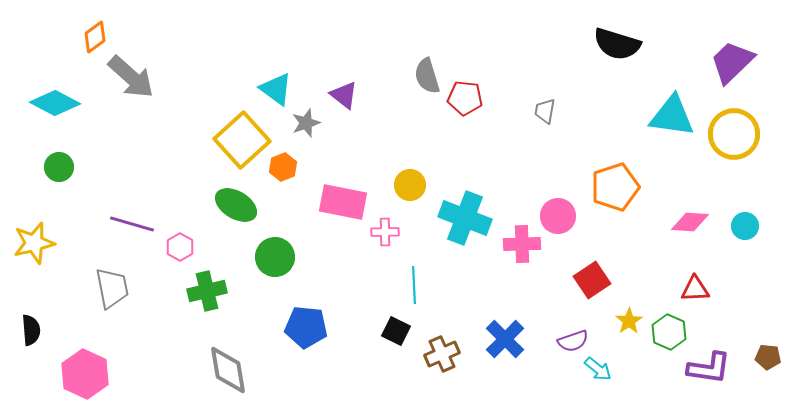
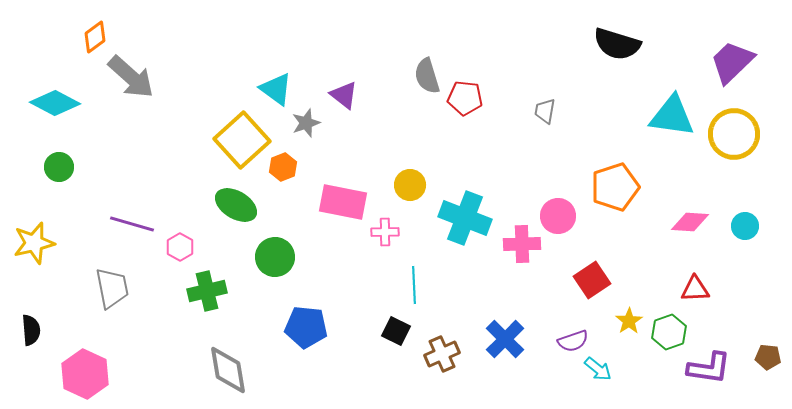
green hexagon at (669, 332): rotated 16 degrees clockwise
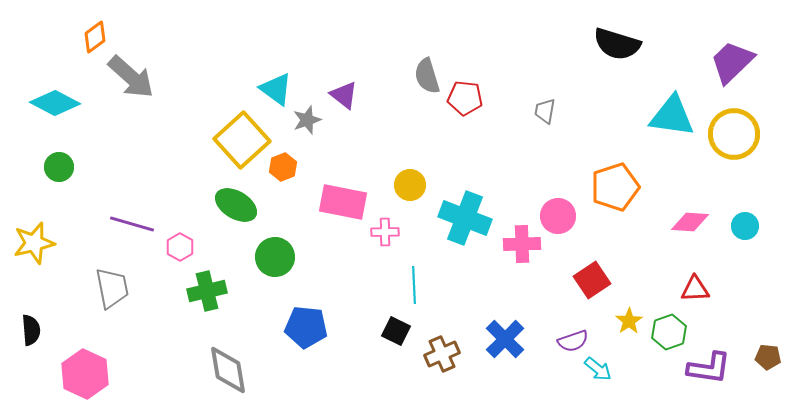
gray star at (306, 123): moved 1 px right, 3 px up
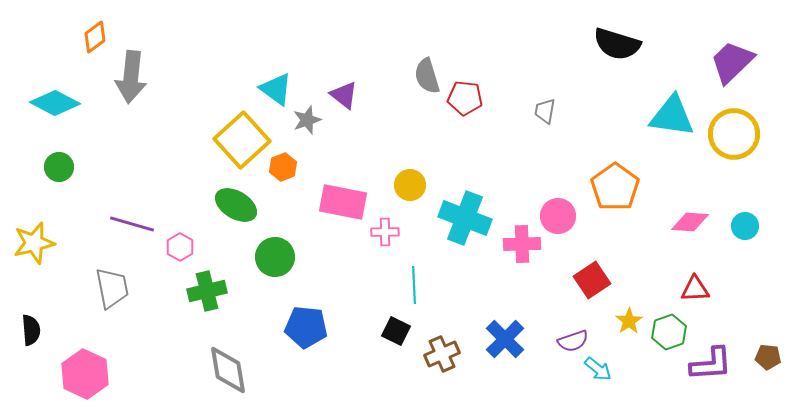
gray arrow at (131, 77): rotated 54 degrees clockwise
orange pentagon at (615, 187): rotated 18 degrees counterclockwise
purple L-shape at (709, 368): moved 2 px right, 4 px up; rotated 12 degrees counterclockwise
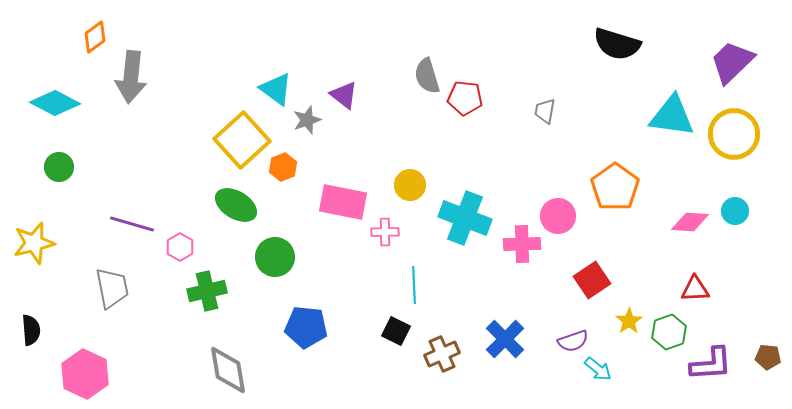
cyan circle at (745, 226): moved 10 px left, 15 px up
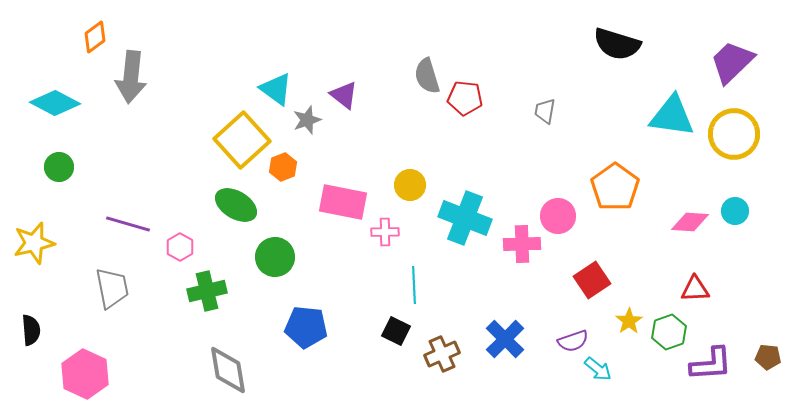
purple line at (132, 224): moved 4 px left
